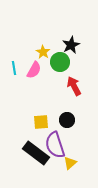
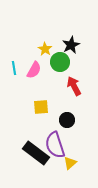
yellow star: moved 2 px right, 3 px up
yellow square: moved 15 px up
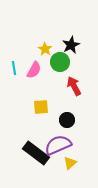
purple semicircle: moved 3 px right; rotated 84 degrees clockwise
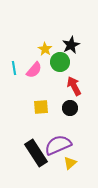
pink semicircle: rotated 12 degrees clockwise
black circle: moved 3 px right, 12 px up
black rectangle: rotated 20 degrees clockwise
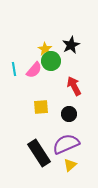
green circle: moved 9 px left, 1 px up
cyan line: moved 1 px down
black circle: moved 1 px left, 6 px down
purple semicircle: moved 8 px right, 1 px up
black rectangle: moved 3 px right
yellow triangle: moved 2 px down
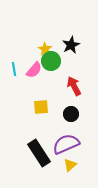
black circle: moved 2 px right
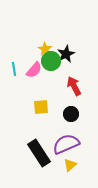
black star: moved 5 px left, 9 px down
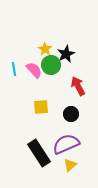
green circle: moved 4 px down
pink semicircle: rotated 84 degrees counterclockwise
red arrow: moved 4 px right
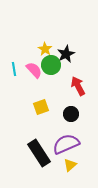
yellow square: rotated 14 degrees counterclockwise
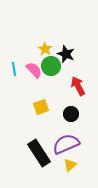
black star: rotated 24 degrees counterclockwise
green circle: moved 1 px down
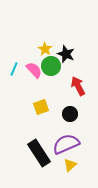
cyan line: rotated 32 degrees clockwise
black circle: moved 1 px left
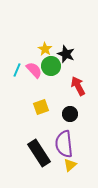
cyan line: moved 3 px right, 1 px down
purple semicircle: moved 2 px left; rotated 72 degrees counterclockwise
